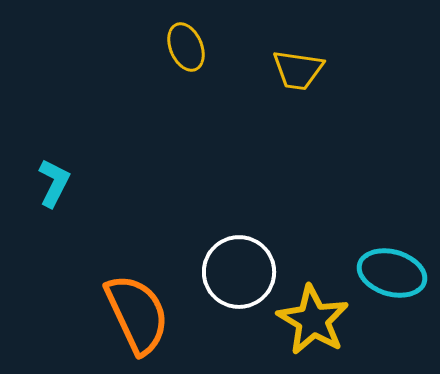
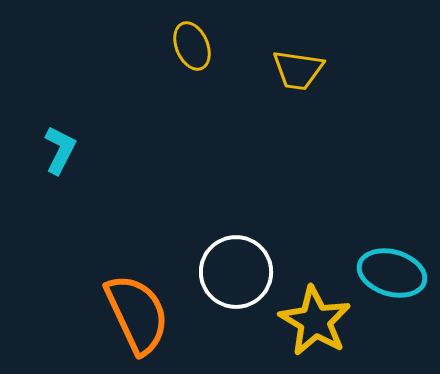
yellow ellipse: moved 6 px right, 1 px up
cyan L-shape: moved 6 px right, 33 px up
white circle: moved 3 px left
yellow star: moved 2 px right, 1 px down
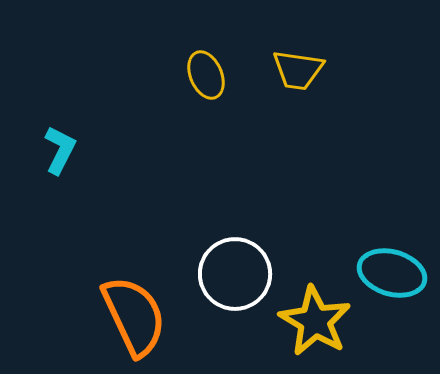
yellow ellipse: moved 14 px right, 29 px down
white circle: moved 1 px left, 2 px down
orange semicircle: moved 3 px left, 2 px down
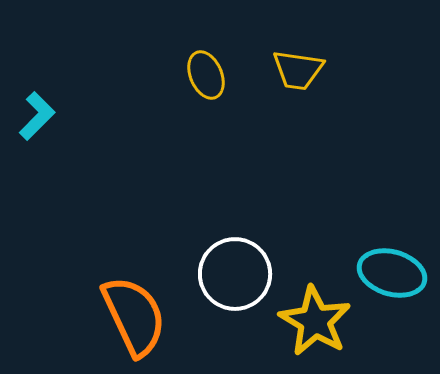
cyan L-shape: moved 23 px left, 34 px up; rotated 18 degrees clockwise
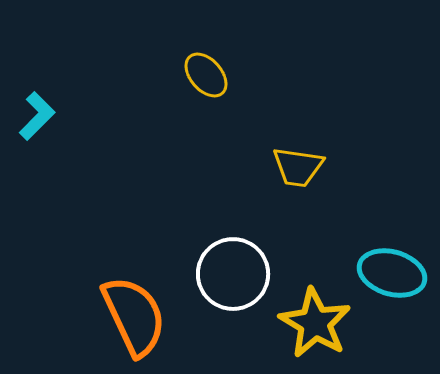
yellow trapezoid: moved 97 px down
yellow ellipse: rotated 18 degrees counterclockwise
white circle: moved 2 px left
yellow star: moved 2 px down
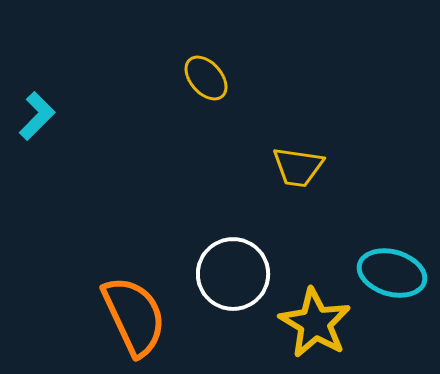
yellow ellipse: moved 3 px down
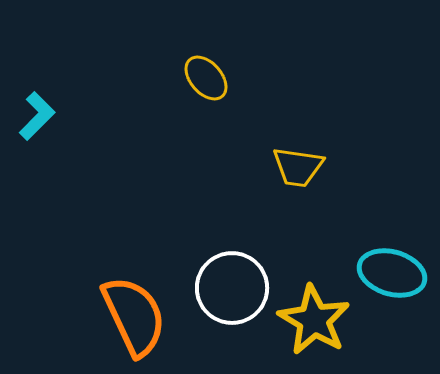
white circle: moved 1 px left, 14 px down
yellow star: moved 1 px left, 3 px up
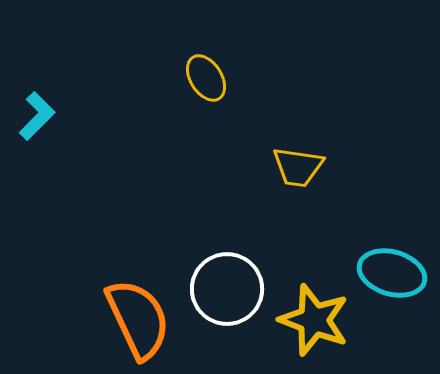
yellow ellipse: rotated 9 degrees clockwise
white circle: moved 5 px left, 1 px down
orange semicircle: moved 4 px right, 3 px down
yellow star: rotated 10 degrees counterclockwise
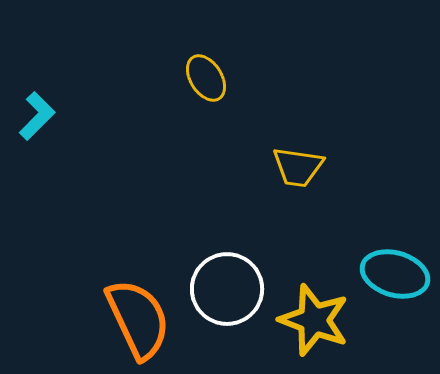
cyan ellipse: moved 3 px right, 1 px down
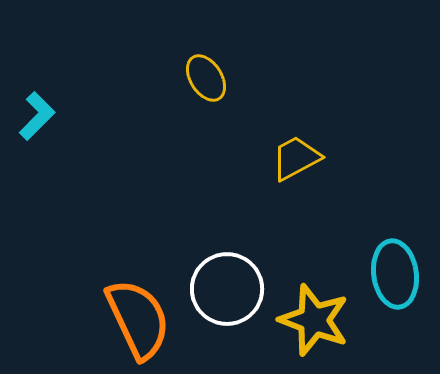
yellow trapezoid: moved 2 px left, 9 px up; rotated 144 degrees clockwise
cyan ellipse: rotated 66 degrees clockwise
